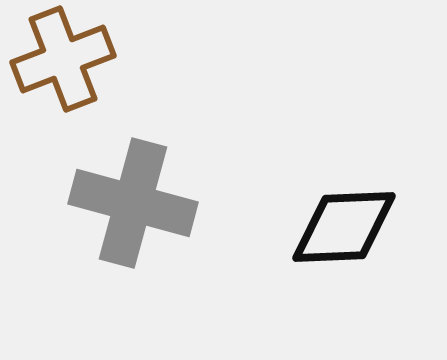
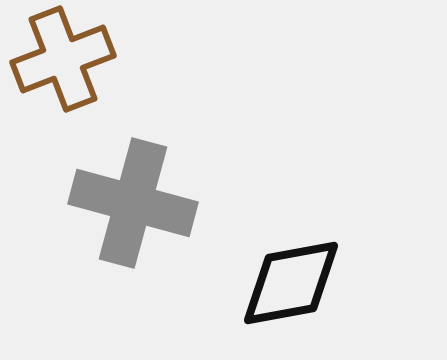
black diamond: moved 53 px left, 56 px down; rotated 8 degrees counterclockwise
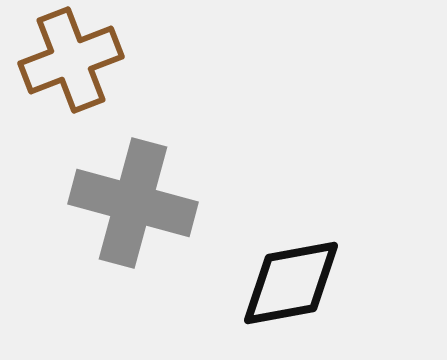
brown cross: moved 8 px right, 1 px down
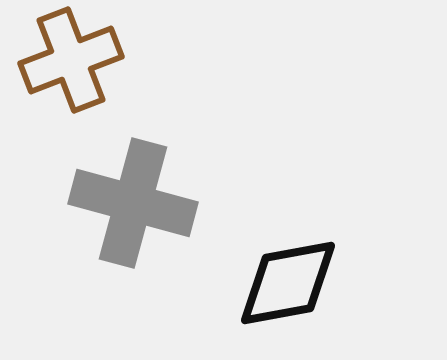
black diamond: moved 3 px left
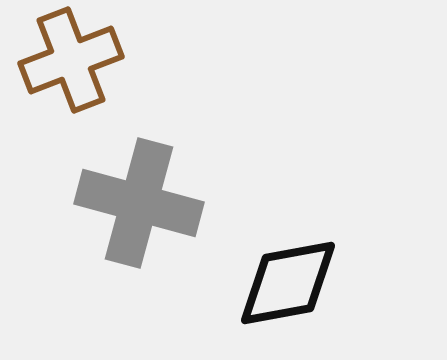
gray cross: moved 6 px right
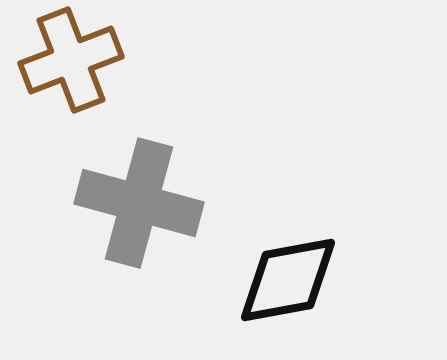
black diamond: moved 3 px up
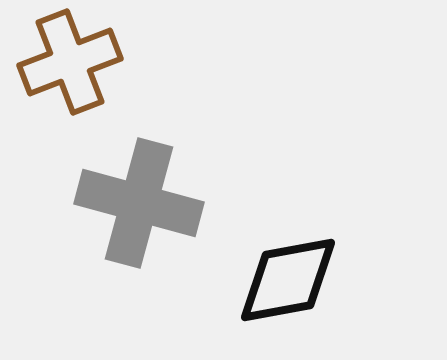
brown cross: moved 1 px left, 2 px down
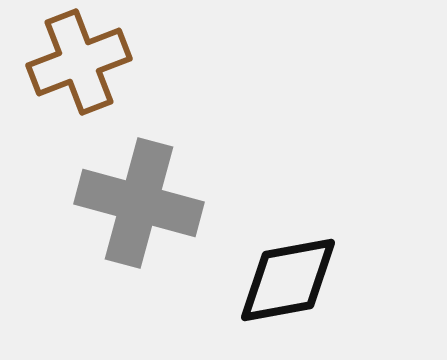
brown cross: moved 9 px right
